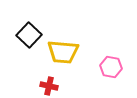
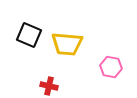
black square: rotated 20 degrees counterclockwise
yellow trapezoid: moved 4 px right, 8 px up
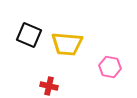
pink hexagon: moved 1 px left
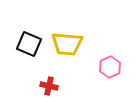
black square: moved 9 px down
pink hexagon: rotated 25 degrees clockwise
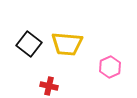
black square: rotated 15 degrees clockwise
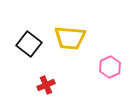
yellow trapezoid: moved 3 px right, 6 px up
red cross: moved 3 px left, 1 px up; rotated 36 degrees counterclockwise
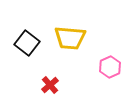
black square: moved 2 px left, 1 px up
red cross: moved 4 px right; rotated 18 degrees counterclockwise
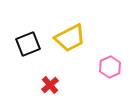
yellow trapezoid: rotated 32 degrees counterclockwise
black square: moved 1 px right, 1 px down; rotated 30 degrees clockwise
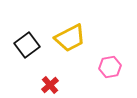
black square: moved 1 px left, 1 px down; rotated 15 degrees counterclockwise
pink hexagon: rotated 15 degrees clockwise
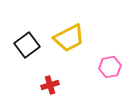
yellow trapezoid: moved 1 px left
red cross: rotated 24 degrees clockwise
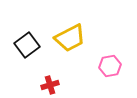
yellow trapezoid: moved 1 px right
pink hexagon: moved 1 px up
